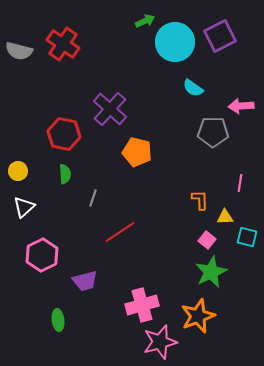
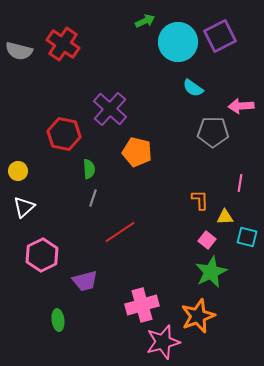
cyan circle: moved 3 px right
green semicircle: moved 24 px right, 5 px up
pink star: moved 3 px right
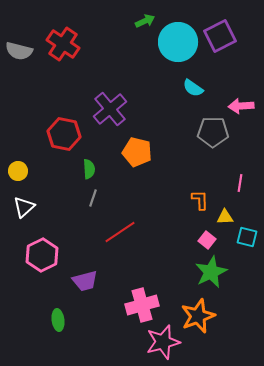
purple cross: rotated 8 degrees clockwise
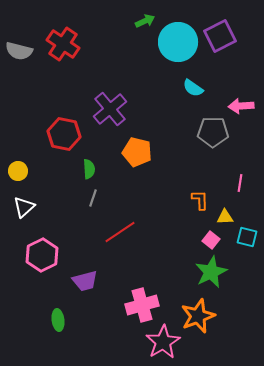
pink square: moved 4 px right
pink star: rotated 16 degrees counterclockwise
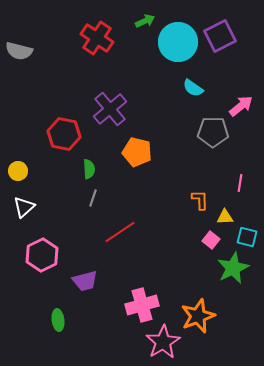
red cross: moved 34 px right, 6 px up
pink arrow: rotated 145 degrees clockwise
green star: moved 22 px right, 4 px up
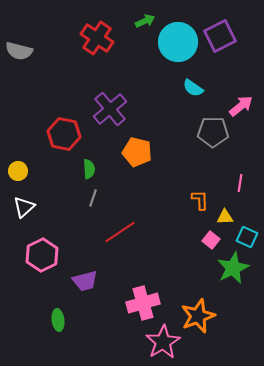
cyan square: rotated 10 degrees clockwise
pink cross: moved 1 px right, 2 px up
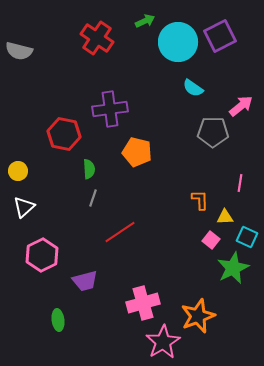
purple cross: rotated 32 degrees clockwise
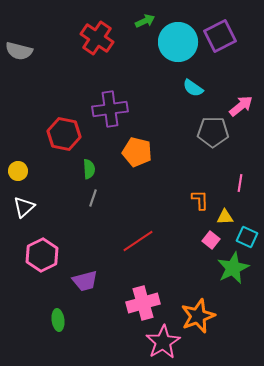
red line: moved 18 px right, 9 px down
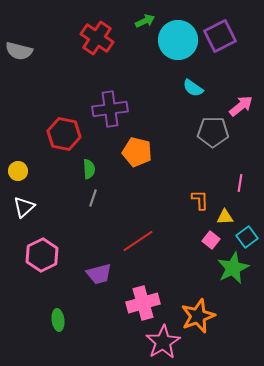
cyan circle: moved 2 px up
cyan square: rotated 30 degrees clockwise
purple trapezoid: moved 14 px right, 7 px up
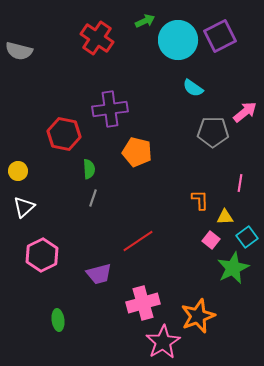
pink arrow: moved 4 px right, 6 px down
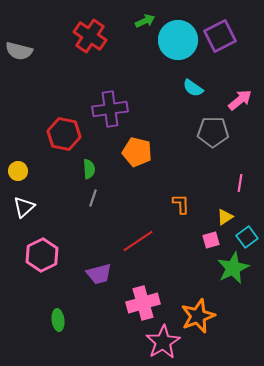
red cross: moved 7 px left, 2 px up
pink arrow: moved 5 px left, 12 px up
orange L-shape: moved 19 px left, 4 px down
yellow triangle: rotated 30 degrees counterclockwise
pink square: rotated 36 degrees clockwise
